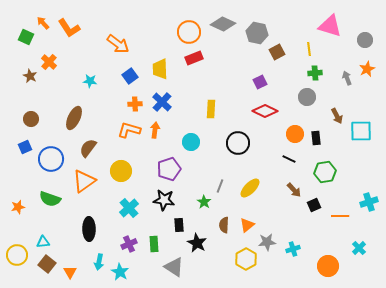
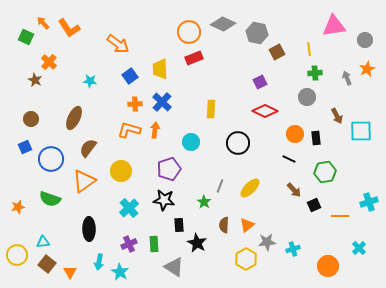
pink triangle at (330, 26): moved 4 px right; rotated 25 degrees counterclockwise
brown star at (30, 76): moved 5 px right, 4 px down
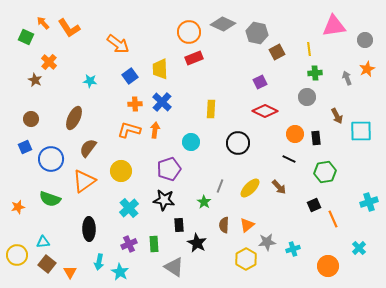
brown arrow at (294, 190): moved 15 px left, 3 px up
orange line at (340, 216): moved 7 px left, 3 px down; rotated 66 degrees clockwise
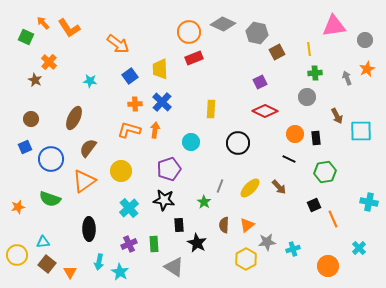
cyan cross at (369, 202): rotated 30 degrees clockwise
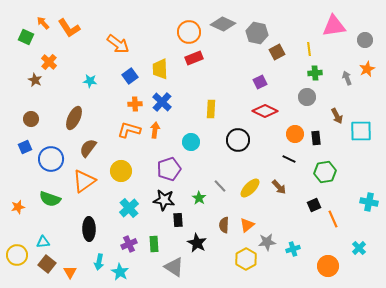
black circle at (238, 143): moved 3 px up
gray line at (220, 186): rotated 64 degrees counterclockwise
green star at (204, 202): moved 5 px left, 4 px up
black rectangle at (179, 225): moved 1 px left, 5 px up
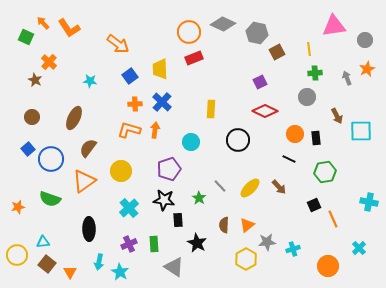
brown circle at (31, 119): moved 1 px right, 2 px up
blue square at (25, 147): moved 3 px right, 2 px down; rotated 16 degrees counterclockwise
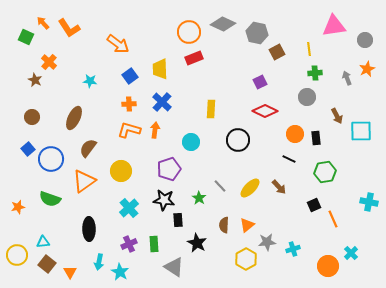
orange cross at (135, 104): moved 6 px left
cyan cross at (359, 248): moved 8 px left, 5 px down
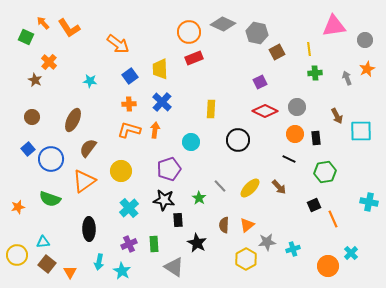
gray circle at (307, 97): moved 10 px left, 10 px down
brown ellipse at (74, 118): moved 1 px left, 2 px down
cyan star at (120, 272): moved 2 px right, 1 px up
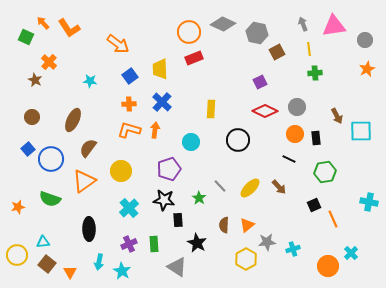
gray arrow at (347, 78): moved 44 px left, 54 px up
gray triangle at (174, 267): moved 3 px right
